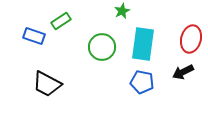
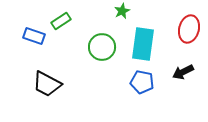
red ellipse: moved 2 px left, 10 px up
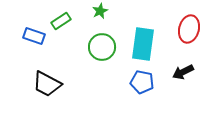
green star: moved 22 px left
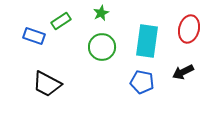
green star: moved 1 px right, 2 px down
cyan rectangle: moved 4 px right, 3 px up
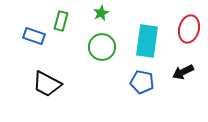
green rectangle: rotated 42 degrees counterclockwise
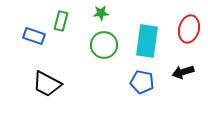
green star: rotated 21 degrees clockwise
green circle: moved 2 px right, 2 px up
black arrow: rotated 10 degrees clockwise
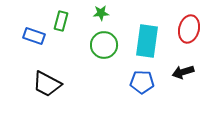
blue pentagon: rotated 10 degrees counterclockwise
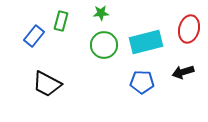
blue rectangle: rotated 70 degrees counterclockwise
cyan rectangle: moved 1 px left, 1 px down; rotated 68 degrees clockwise
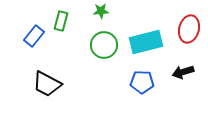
green star: moved 2 px up
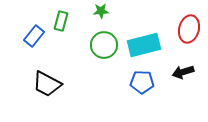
cyan rectangle: moved 2 px left, 3 px down
